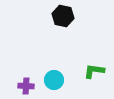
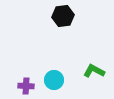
black hexagon: rotated 20 degrees counterclockwise
green L-shape: rotated 20 degrees clockwise
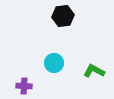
cyan circle: moved 17 px up
purple cross: moved 2 px left
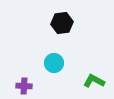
black hexagon: moved 1 px left, 7 px down
green L-shape: moved 10 px down
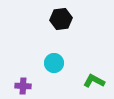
black hexagon: moved 1 px left, 4 px up
purple cross: moved 1 px left
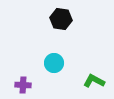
black hexagon: rotated 15 degrees clockwise
purple cross: moved 1 px up
